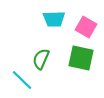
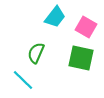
cyan trapezoid: moved 1 px right, 2 px up; rotated 50 degrees counterclockwise
green semicircle: moved 5 px left, 6 px up
cyan line: moved 1 px right
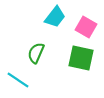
cyan line: moved 5 px left; rotated 10 degrees counterclockwise
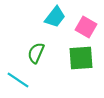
green square: rotated 16 degrees counterclockwise
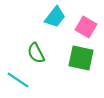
green semicircle: rotated 50 degrees counterclockwise
green square: rotated 16 degrees clockwise
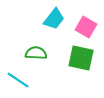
cyan trapezoid: moved 1 px left, 2 px down
green semicircle: rotated 120 degrees clockwise
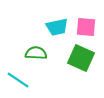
cyan trapezoid: moved 3 px right, 8 px down; rotated 40 degrees clockwise
pink square: rotated 25 degrees counterclockwise
green square: rotated 12 degrees clockwise
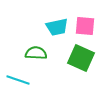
pink square: moved 1 px left, 1 px up
cyan line: rotated 15 degrees counterclockwise
